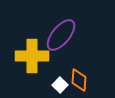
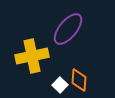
purple ellipse: moved 7 px right, 6 px up
yellow cross: rotated 12 degrees counterclockwise
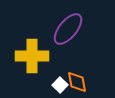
yellow cross: rotated 12 degrees clockwise
orange diamond: moved 2 px left, 2 px down; rotated 15 degrees counterclockwise
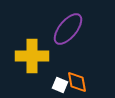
white square: rotated 21 degrees counterclockwise
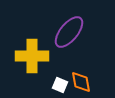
purple ellipse: moved 1 px right, 3 px down
orange diamond: moved 4 px right
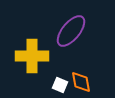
purple ellipse: moved 2 px right, 1 px up
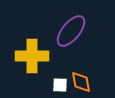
white square: rotated 21 degrees counterclockwise
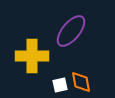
white square: rotated 14 degrees counterclockwise
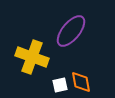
yellow cross: moved 1 px down; rotated 20 degrees clockwise
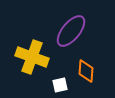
orange diamond: moved 5 px right, 11 px up; rotated 15 degrees clockwise
